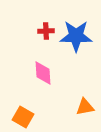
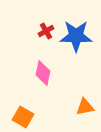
red cross: rotated 28 degrees counterclockwise
pink diamond: rotated 15 degrees clockwise
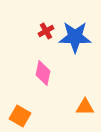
blue star: moved 1 px left, 1 px down
orange triangle: rotated 12 degrees clockwise
orange square: moved 3 px left, 1 px up
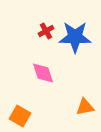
pink diamond: rotated 30 degrees counterclockwise
orange triangle: rotated 12 degrees counterclockwise
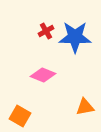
pink diamond: moved 2 px down; rotated 50 degrees counterclockwise
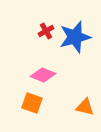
blue star: rotated 16 degrees counterclockwise
orange triangle: rotated 24 degrees clockwise
orange square: moved 12 px right, 13 px up; rotated 10 degrees counterclockwise
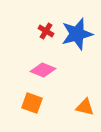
red cross: rotated 28 degrees counterclockwise
blue star: moved 2 px right, 3 px up
pink diamond: moved 5 px up
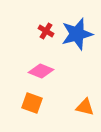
pink diamond: moved 2 px left, 1 px down
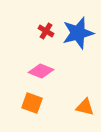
blue star: moved 1 px right, 1 px up
